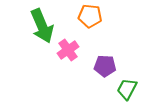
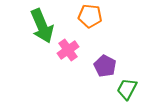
purple pentagon: rotated 25 degrees clockwise
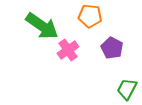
green arrow: rotated 32 degrees counterclockwise
purple pentagon: moved 7 px right, 18 px up
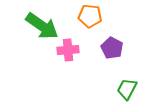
pink cross: rotated 30 degrees clockwise
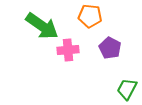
purple pentagon: moved 2 px left
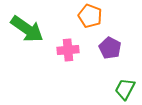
orange pentagon: rotated 15 degrees clockwise
green arrow: moved 15 px left, 3 px down
green trapezoid: moved 2 px left
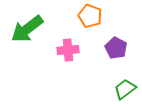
green arrow: rotated 108 degrees clockwise
purple pentagon: moved 6 px right
green trapezoid: rotated 25 degrees clockwise
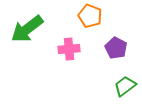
pink cross: moved 1 px right, 1 px up
green trapezoid: moved 3 px up
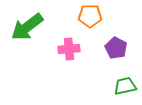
orange pentagon: rotated 20 degrees counterclockwise
green arrow: moved 2 px up
green trapezoid: rotated 25 degrees clockwise
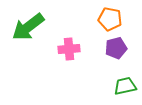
orange pentagon: moved 20 px right, 3 px down; rotated 10 degrees clockwise
green arrow: moved 1 px right
purple pentagon: rotated 30 degrees clockwise
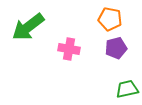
pink cross: rotated 15 degrees clockwise
green trapezoid: moved 2 px right, 3 px down
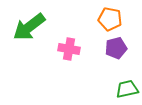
green arrow: moved 1 px right
